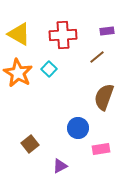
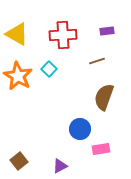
yellow triangle: moved 2 px left
brown line: moved 4 px down; rotated 21 degrees clockwise
orange star: moved 3 px down
blue circle: moved 2 px right, 1 px down
brown square: moved 11 px left, 17 px down
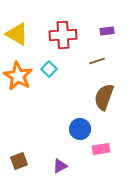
brown square: rotated 18 degrees clockwise
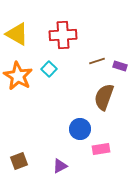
purple rectangle: moved 13 px right, 35 px down; rotated 24 degrees clockwise
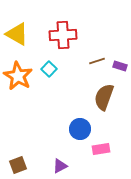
brown square: moved 1 px left, 4 px down
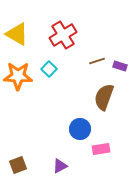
red cross: rotated 28 degrees counterclockwise
orange star: rotated 28 degrees counterclockwise
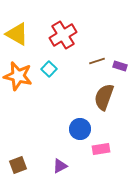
orange star: rotated 12 degrees clockwise
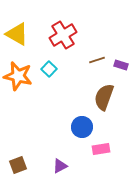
brown line: moved 1 px up
purple rectangle: moved 1 px right, 1 px up
blue circle: moved 2 px right, 2 px up
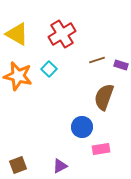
red cross: moved 1 px left, 1 px up
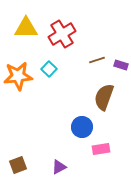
yellow triangle: moved 9 px right, 6 px up; rotated 30 degrees counterclockwise
orange star: rotated 20 degrees counterclockwise
purple triangle: moved 1 px left, 1 px down
